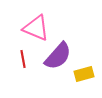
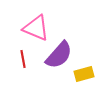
purple semicircle: moved 1 px right, 1 px up
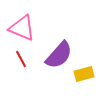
pink triangle: moved 14 px left
red line: moved 2 px left; rotated 18 degrees counterclockwise
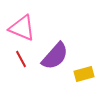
purple semicircle: moved 4 px left, 1 px down
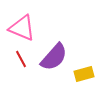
purple semicircle: moved 1 px left, 1 px down
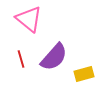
pink triangle: moved 7 px right, 9 px up; rotated 16 degrees clockwise
red line: rotated 12 degrees clockwise
